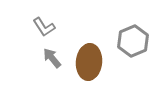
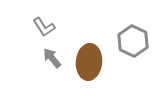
gray hexagon: rotated 12 degrees counterclockwise
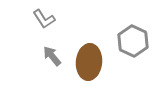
gray L-shape: moved 8 px up
gray arrow: moved 2 px up
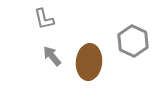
gray L-shape: rotated 20 degrees clockwise
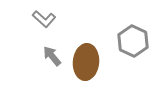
gray L-shape: rotated 35 degrees counterclockwise
brown ellipse: moved 3 px left
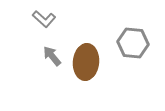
gray hexagon: moved 2 px down; rotated 20 degrees counterclockwise
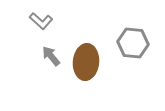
gray L-shape: moved 3 px left, 2 px down
gray arrow: moved 1 px left
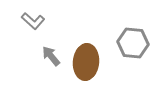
gray L-shape: moved 8 px left
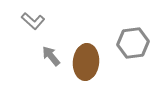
gray hexagon: rotated 12 degrees counterclockwise
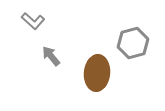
gray hexagon: rotated 8 degrees counterclockwise
brown ellipse: moved 11 px right, 11 px down
